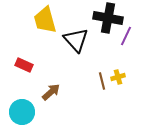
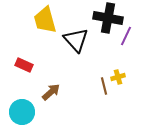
brown line: moved 2 px right, 5 px down
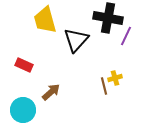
black triangle: rotated 24 degrees clockwise
yellow cross: moved 3 px left, 1 px down
cyan circle: moved 1 px right, 2 px up
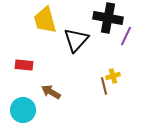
red rectangle: rotated 18 degrees counterclockwise
yellow cross: moved 2 px left, 2 px up
brown arrow: rotated 108 degrees counterclockwise
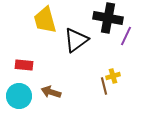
black triangle: rotated 12 degrees clockwise
brown arrow: rotated 12 degrees counterclockwise
cyan circle: moved 4 px left, 14 px up
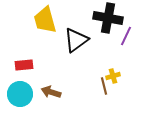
red rectangle: rotated 12 degrees counterclockwise
cyan circle: moved 1 px right, 2 px up
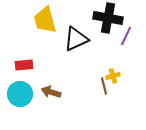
black triangle: moved 1 px up; rotated 12 degrees clockwise
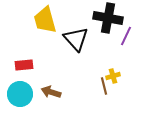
black triangle: rotated 48 degrees counterclockwise
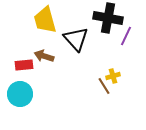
brown line: rotated 18 degrees counterclockwise
brown arrow: moved 7 px left, 36 px up
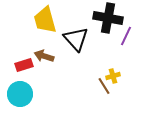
red rectangle: rotated 12 degrees counterclockwise
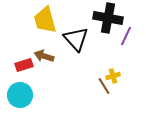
cyan circle: moved 1 px down
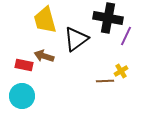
black triangle: rotated 36 degrees clockwise
red rectangle: rotated 30 degrees clockwise
yellow cross: moved 8 px right, 5 px up; rotated 16 degrees counterclockwise
brown line: moved 1 px right, 5 px up; rotated 60 degrees counterclockwise
cyan circle: moved 2 px right, 1 px down
